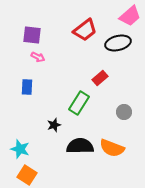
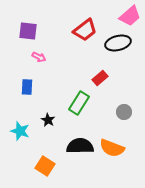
purple square: moved 4 px left, 4 px up
pink arrow: moved 1 px right
black star: moved 6 px left, 5 px up; rotated 24 degrees counterclockwise
cyan star: moved 18 px up
orange square: moved 18 px right, 9 px up
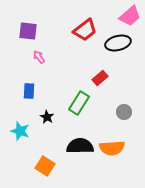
pink arrow: rotated 152 degrees counterclockwise
blue rectangle: moved 2 px right, 4 px down
black star: moved 1 px left, 3 px up
orange semicircle: rotated 25 degrees counterclockwise
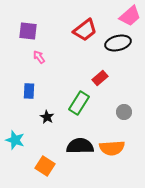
cyan star: moved 5 px left, 9 px down
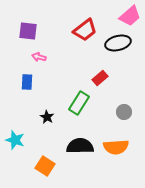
pink arrow: rotated 40 degrees counterclockwise
blue rectangle: moved 2 px left, 9 px up
orange semicircle: moved 4 px right, 1 px up
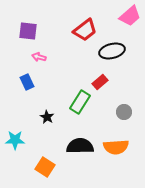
black ellipse: moved 6 px left, 8 px down
red rectangle: moved 4 px down
blue rectangle: rotated 28 degrees counterclockwise
green rectangle: moved 1 px right, 1 px up
cyan star: rotated 18 degrees counterclockwise
orange square: moved 1 px down
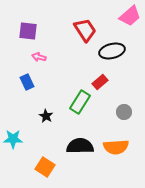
red trapezoid: rotated 85 degrees counterclockwise
black star: moved 1 px left, 1 px up
cyan star: moved 2 px left, 1 px up
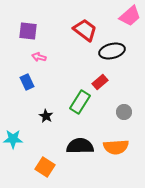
red trapezoid: rotated 20 degrees counterclockwise
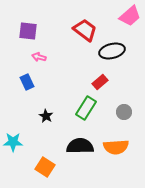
green rectangle: moved 6 px right, 6 px down
cyan star: moved 3 px down
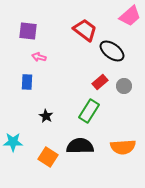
black ellipse: rotated 50 degrees clockwise
blue rectangle: rotated 28 degrees clockwise
green rectangle: moved 3 px right, 3 px down
gray circle: moved 26 px up
orange semicircle: moved 7 px right
orange square: moved 3 px right, 10 px up
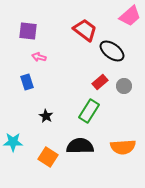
blue rectangle: rotated 21 degrees counterclockwise
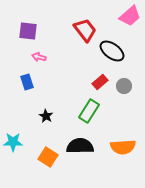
red trapezoid: rotated 15 degrees clockwise
